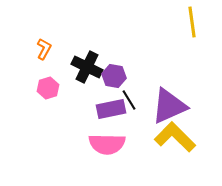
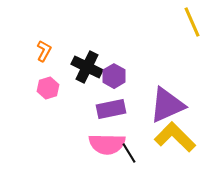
yellow line: rotated 16 degrees counterclockwise
orange L-shape: moved 2 px down
purple hexagon: rotated 20 degrees clockwise
black line: moved 53 px down
purple triangle: moved 2 px left, 1 px up
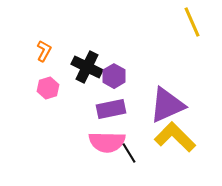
pink semicircle: moved 2 px up
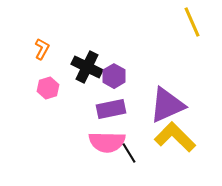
orange L-shape: moved 2 px left, 2 px up
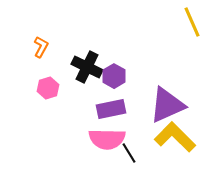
orange L-shape: moved 1 px left, 2 px up
pink semicircle: moved 3 px up
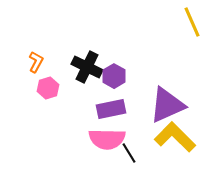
orange L-shape: moved 5 px left, 15 px down
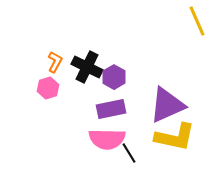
yellow line: moved 5 px right, 1 px up
orange L-shape: moved 19 px right
purple hexagon: moved 1 px down
yellow L-shape: rotated 147 degrees clockwise
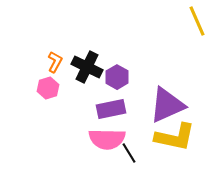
purple hexagon: moved 3 px right
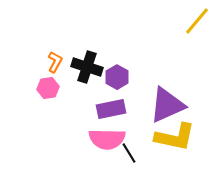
yellow line: rotated 64 degrees clockwise
black cross: rotated 8 degrees counterclockwise
pink hexagon: rotated 10 degrees clockwise
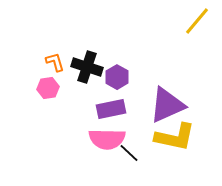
orange L-shape: rotated 45 degrees counterclockwise
black line: rotated 15 degrees counterclockwise
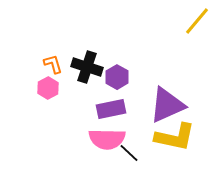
orange L-shape: moved 2 px left, 2 px down
pink hexagon: rotated 20 degrees counterclockwise
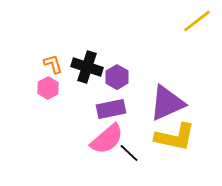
yellow line: rotated 12 degrees clockwise
purple triangle: moved 2 px up
pink semicircle: rotated 42 degrees counterclockwise
